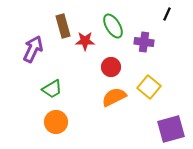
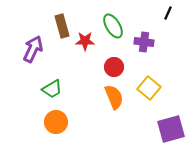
black line: moved 1 px right, 1 px up
brown rectangle: moved 1 px left
red circle: moved 3 px right
yellow square: moved 1 px down
orange semicircle: rotated 95 degrees clockwise
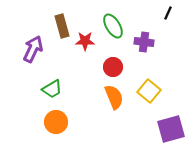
red circle: moved 1 px left
yellow square: moved 3 px down
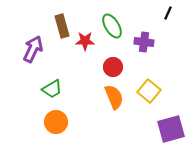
green ellipse: moved 1 px left
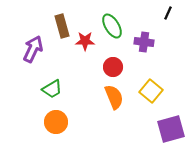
yellow square: moved 2 px right
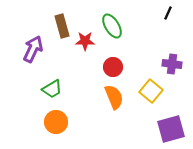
purple cross: moved 28 px right, 22 px down
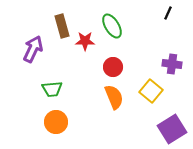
green trapezoid: rotated 25 degrees clockwise
purple square: moved 1 px right; rotated 16 degrees counterclockwise
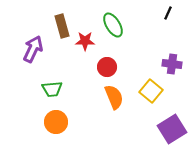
green ellipse: moved 1 px right, 1 px up
red circle: moved 6 px left
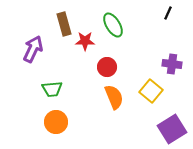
brown rectangle: moved 2 px right, 2 px up
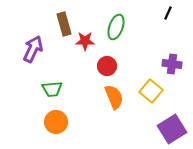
green ellipse: moved 3 px right, 2 px down; rotated 50 degrees clockwise
red circle: moved 1 px up
